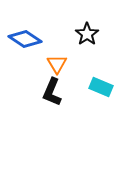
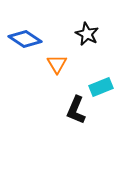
black star: rotated 10 degrees counterclockwise
cyan rectangle: rotated 45 degrees counterclockwise
black L-shape: moved 24 px right, 18 px down
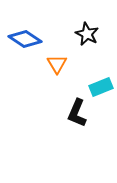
black L-shape: moved 1 px right, 3 px down
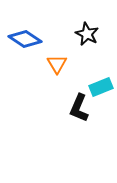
black L-shape: moved 2 px right, 5 px up
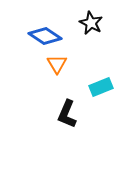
black star: moved 4 px right, 11 px up
blue diamond: moved 20 px right, 3 px up
black L-shape: moved 12 px left, 6 px down
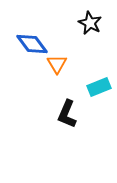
black star: moved 1 px left
blue diamond: moved 13 px left, 8 px down; rotated 20 degrees clockwise
cyan rectangle: moved 2 px left
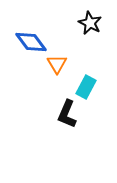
blue diamond: moved 1 px left, 2 px up
cyan rectangle: moved 13 px left; rotated 40 degrees counterclockwise
